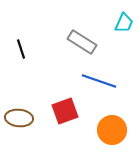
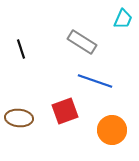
cyan trapezoid: moved 1 px left, 4 px up
blue line: moved 4 px left
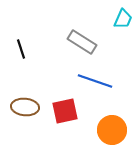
red square: rotated 8 degrees clockwise
brown ellipse: moved 6 px right, 11 px up
